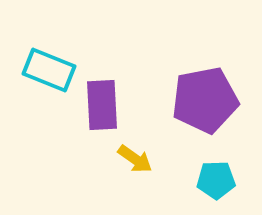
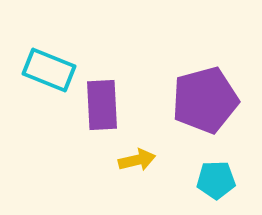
purple pentagon: rotated 4 degrees counterclockwise
yellow arrow: moved 2 px right, 1 px down; rotated 48 degrees counterclockwise
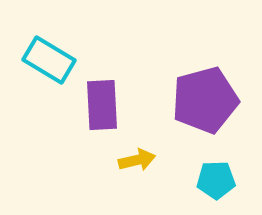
cyan rectangle: moved 10 px up; rotated 9 degrees clockwise
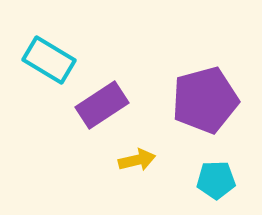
purple rectangle: rotated 60 degrees clockwise
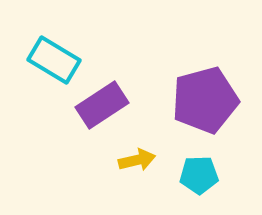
cyan rectangle: moved 5 px right
cyan pentagon: moved 17 px left, 5 px up
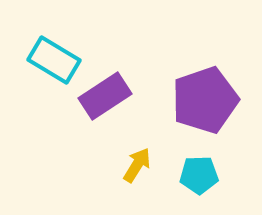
purple pentagon: rotated 4 degrees counterclockwise
purple rectangle: moved 3 px right, 9 px up
yellow arrow: moved 5 px down; rotated 45 degrees counterclockwise
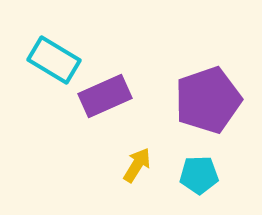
purple rectangle: rotated 9 degrees clockwise
purple pentagon: moved 3 px right
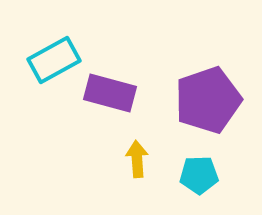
cyan rectangle: rotated 60 degrees counterclockwise
purple rectangle: moved 5 px right, 3 px up; rotated 39 degrees clockwise
yellow arrow: moved 6 px up; rotated 36 degrees counterclockwise
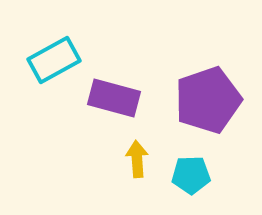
purple rectangle: moved 4 px right, 5 px down
cyan pentagon: moved 8 px left
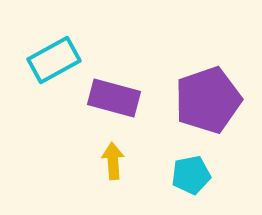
yellow arrow: moved 24 px left, 2 px down
cyan pentagon: rotated 9 degrees counterclockwise
